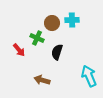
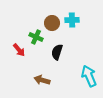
green cross: moved 1 px left, 1 px up
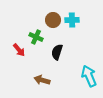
brown circle: moved 1 px right, 3 px up
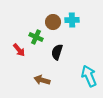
brown circle: moved 2 px down
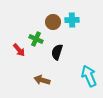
green cross: moved 2 px down
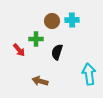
brown circle: moved 1 px left, 1 px up
green cross: rotated 24 degrees counterclockwise
cyan arrow: moved 2 px up; rotated 15 degrees clockwise
brown arrow: moved 2 px left, 1 px down
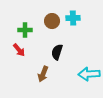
cyan cross: moved 1 px right, 2 px up
green cross: moved 11 px left, 9 px up
cyan arrow: rotated 85 degrees counterclockwise
brown arrow: moved 3 px right, 7 px up; rotated 84 degrees counterclockwise
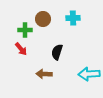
brown circle: moved 9 px left, 2 px up
red arrow: moved 2 px right, 1 px up
brown arrow: moved 1 px right; rotated 70 degrees clockwise
